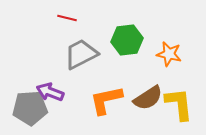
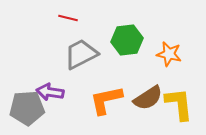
red line: moved 1 px right
purple arrow: rotated 12 degrees counterclockwise
gray pentagon: moved 3 px left
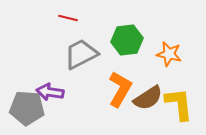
orange L-shape: moved 14 px right, 11 px up; rotated 132 degrees clockwise
gray pentagon: rotated 8 degrees clockwise
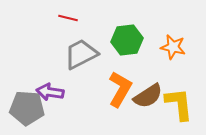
orange star: moved 4 px right, 7 px up
brown semicircle: moved 2 px up
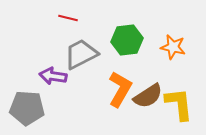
purple arrow: moved 3 px right, 16 px up
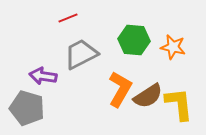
red line: rotated 36 degrees counterclockwise
green hexagon: moved 7 px right; rotated 12 degrees clockwise
purple arrow: moved 10 px left
gray pentagon: rotated 12 degrees clockwise
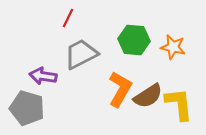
red line: rotated 42 degrees counterclockwise
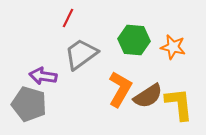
gray trapezoid: rotated 9 degrees counterclockwise
gray pentagon: moved 2 px right, 4 px up
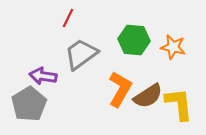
gray pentagon: rotated 24 degrees clockwise
